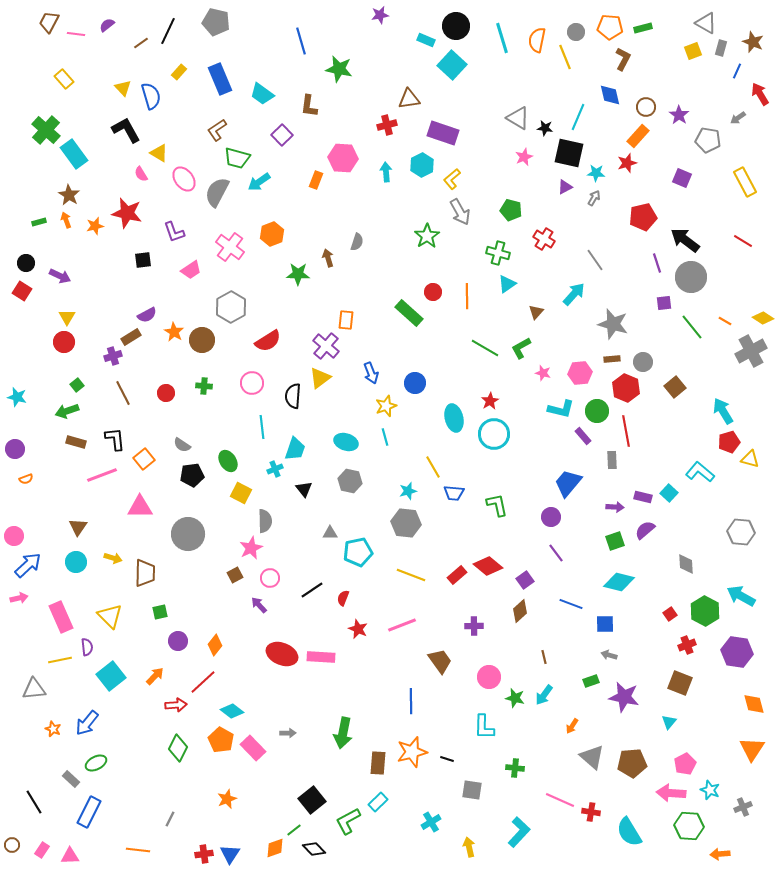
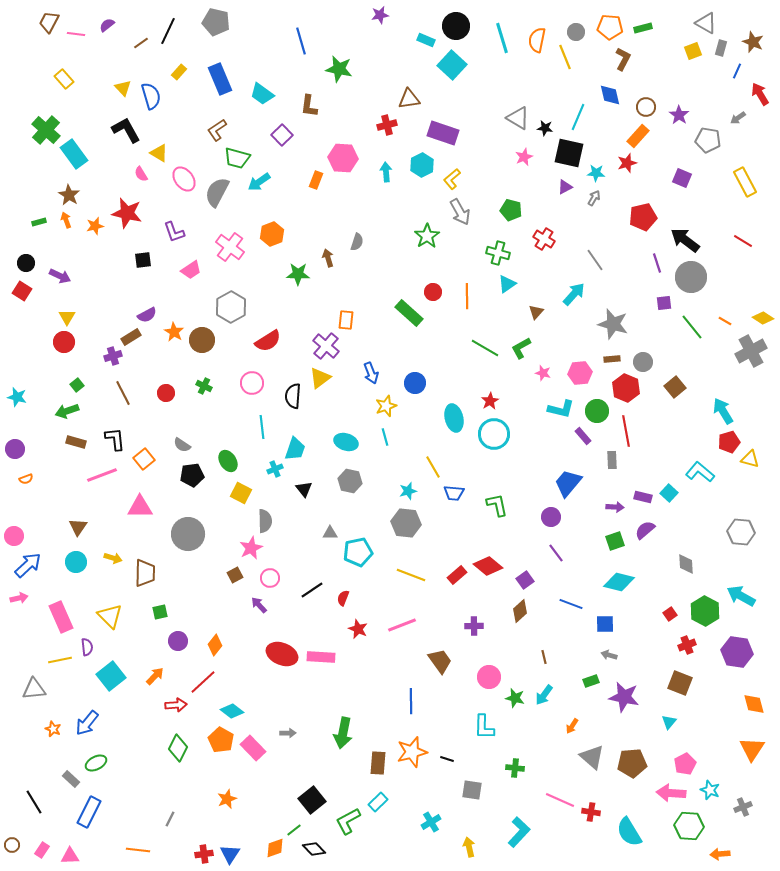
green cross at (204, 386): rotated 21 degrees clockwise
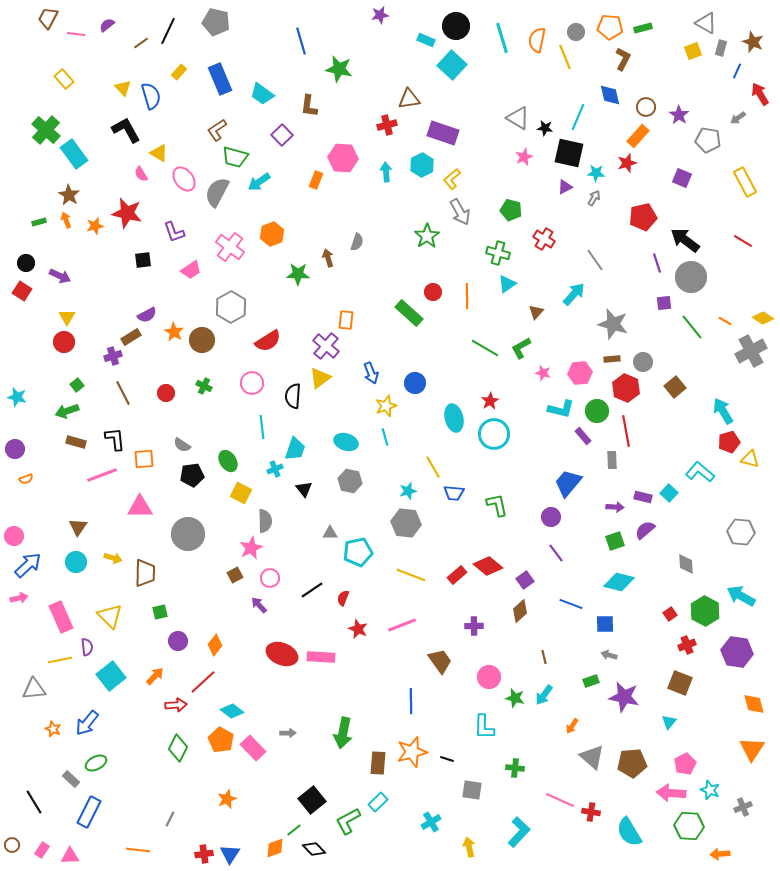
brown trapezoid at (49, 22): moved 1 px left, 4 px up
green trapezoid at (237, 158): moved 2 px left, 1 px up
orange square at (144, 459): rotated 35 degrees clockwise
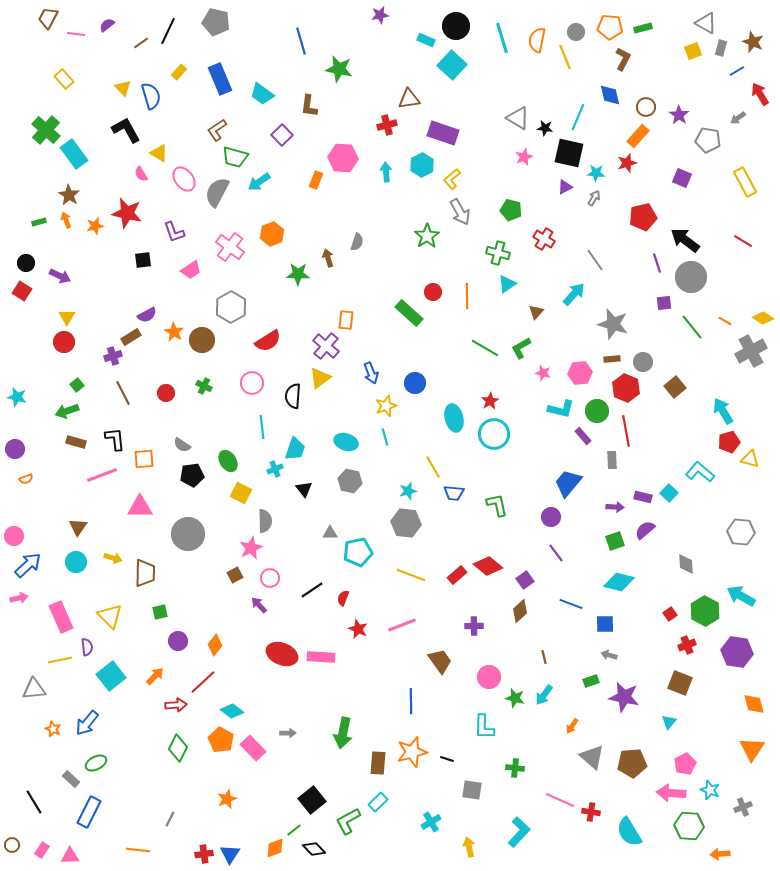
blue line at (737, 71): rotated 35 degrees clockwise
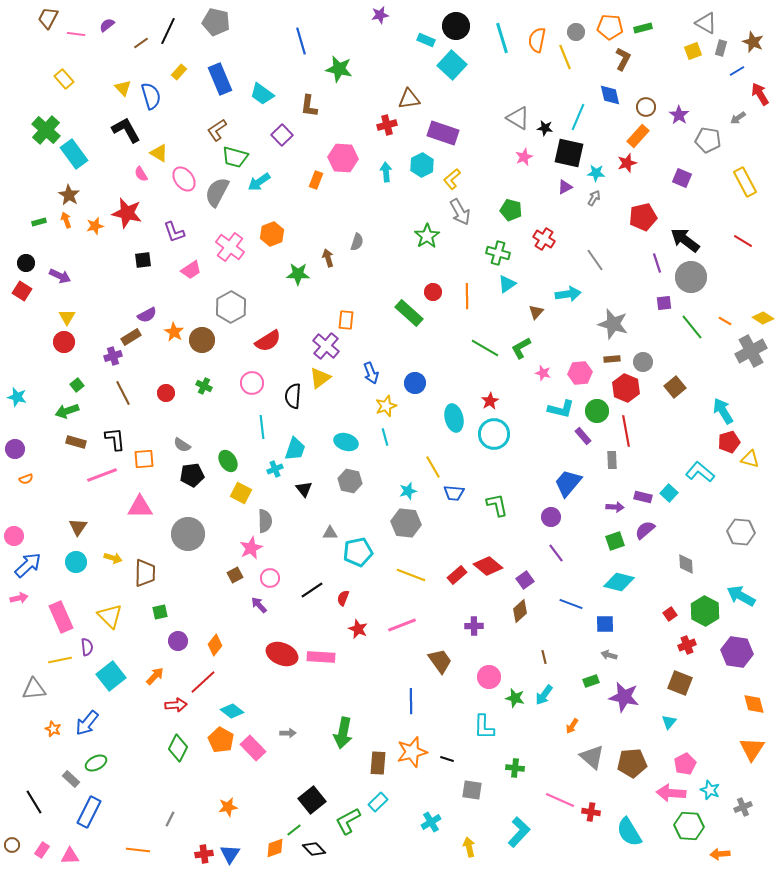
cyan arrow at (574, 294): moved 6 px left; rotated 40 degrees clockwise
orange star at (227, 799): moved 1 px right, 8 px down; rotated 12 degrees clockwise
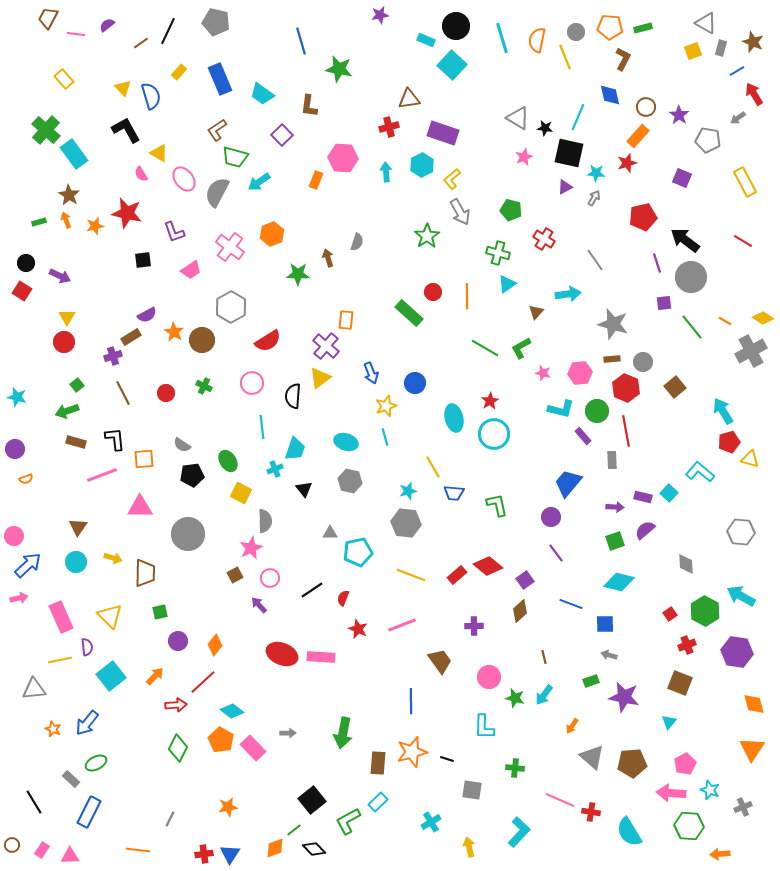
red arrow at (760, 94): moved 6 px left
red cross at (387, 125): moved 2 px right, 2 px down
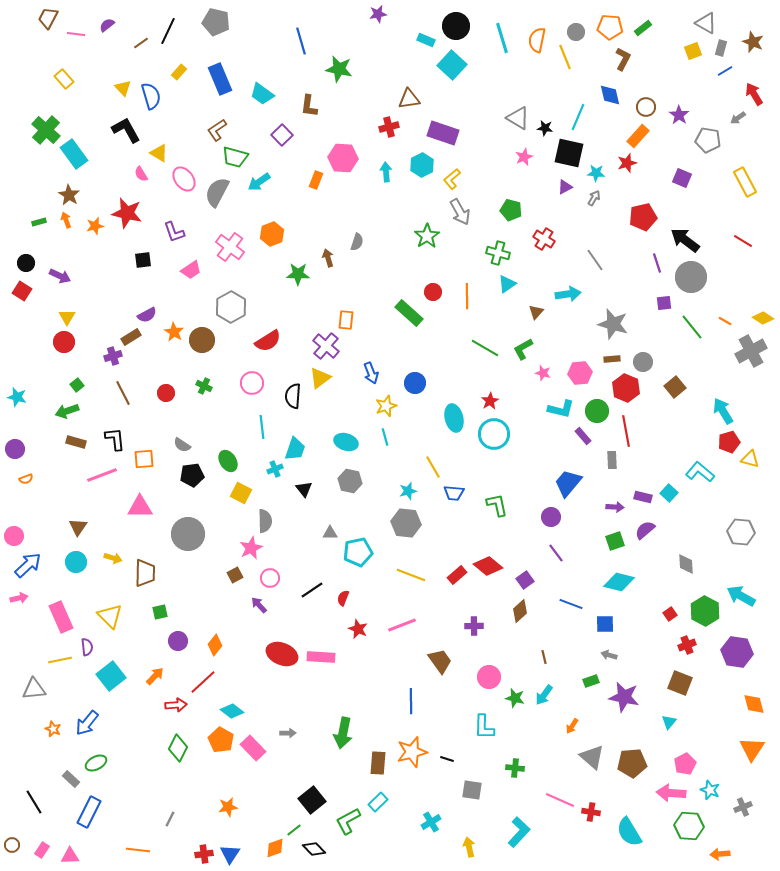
purple star at (380, 15): moved 2 px left, 1 px up
green rectangle at (643, 28): rotated 24 degrees counterclockwise
blue line at (737, 71): moved 12 px left
green L-shape at (521, 348): moved 2 px right, 1 px down
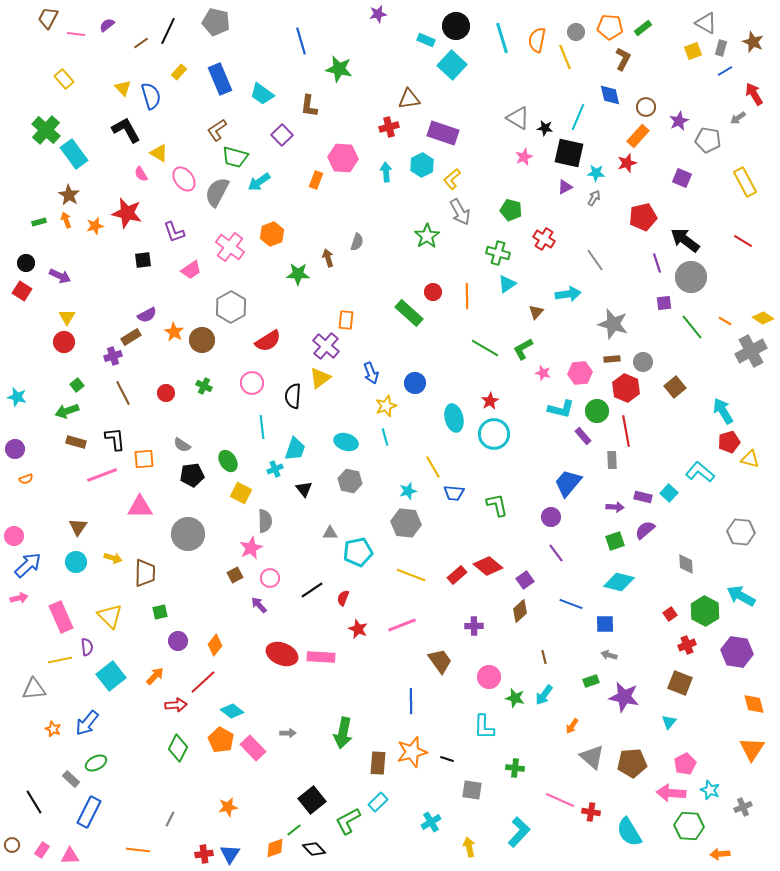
purple star at (679, 115): moved 6 px down; rotated 12 degrees clockwise
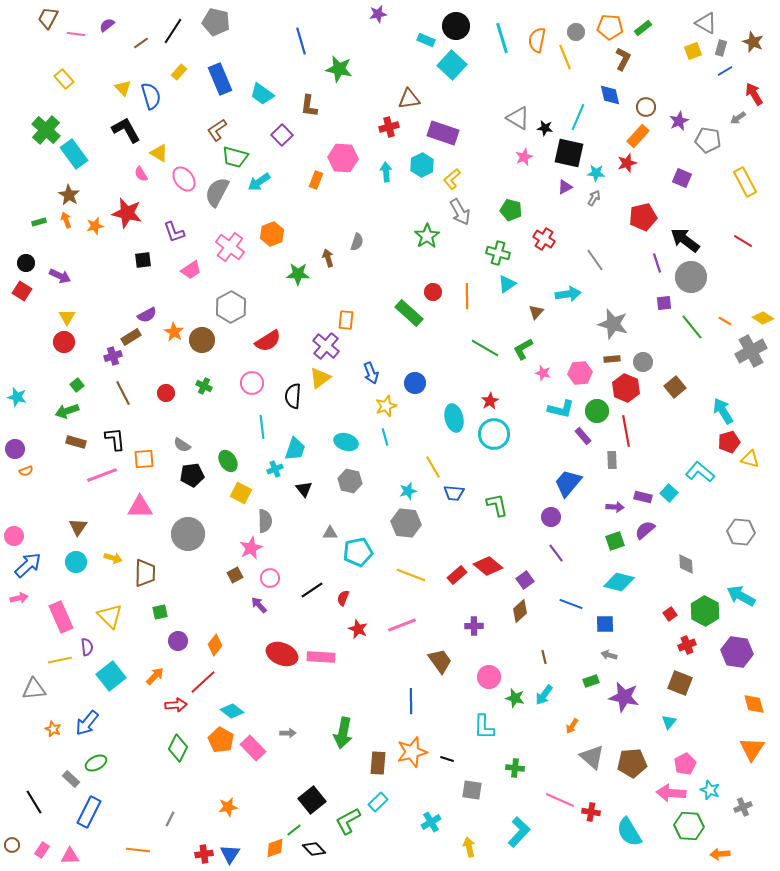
black line at (168, 31): moved 5 px right; rotated 8 degrees clockwise
orange semicircle at (26, 479): moved 8 px up
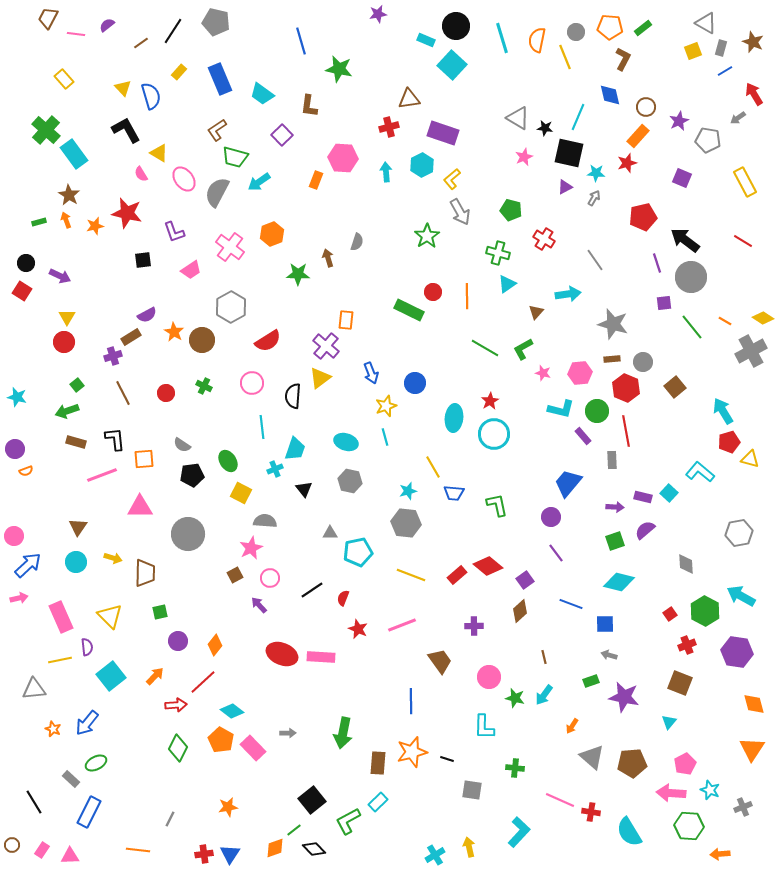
green rectangle at (409, 313): moved 3 px up; rotated 16 degrees counterclockwise
cyan ellipse at (454, 418): rotated 20 degrees clockwise
gray semicircle at (265, 521): rotated 85 degrees counterclockwise
gray hexagon at (741, 532): moved 2 px left, 1 px down; rotated 16 degrees counterclockwise
cyan cross at (431, 822): moved 4 px right, 33 px down
